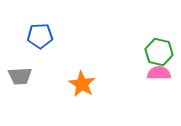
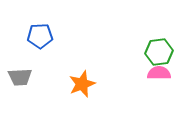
green hexagon: rotated 20 degrees counterclockwise
gray trapezoid: moved 1 px down
orange star: rotated 20 degrees clockwise
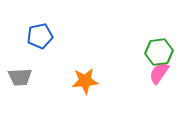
blue pentagon: rotated 10 degrees counterclockwise
pink semicircle: rotated 55 degrees counterclockwise
orange star: moved 3 px right, 3 px up; rotated 16 degrees clockwise
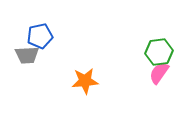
gray trapezoid: moved 7 px right, 22 px up
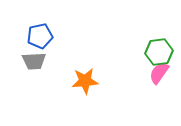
gray trapezoid: moved 7 px right, 6 px down
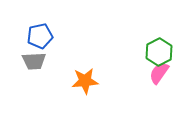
green hexagon: rotated 20 degrees counterclockwise
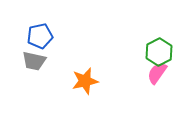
gray trapezoid: rotated 15 degrees clockwise
pink semicircle: moved 2 px left
orange star: rotated 8 degrees counterclockwise
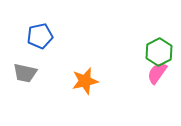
gray trapezoid: moved 9 px left, 12 px down
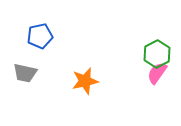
green hexagon: moved 2 px left, 2 px down
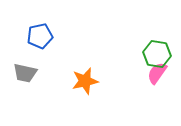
green hexagon: rotated 24 degrees counterclockwise
